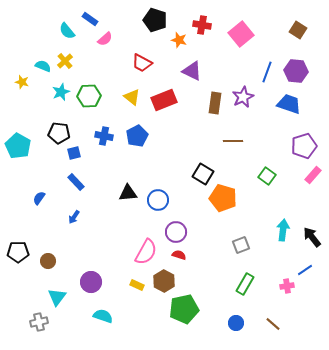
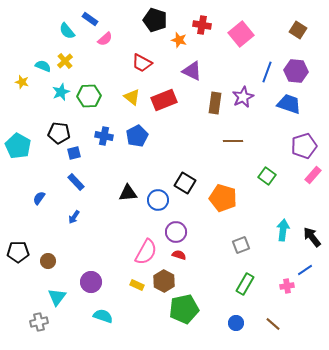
black square at (203, 174): moved 18 px left, 9 px down
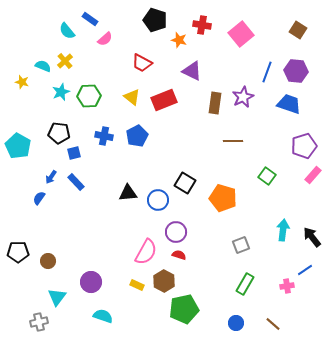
blue arrow at (74, 217): moved 23 px left, 40 px up
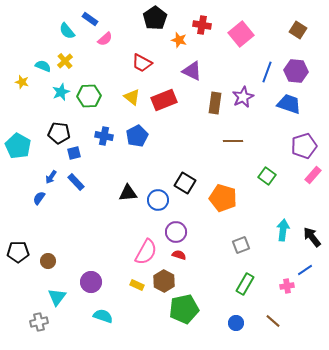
black pentagon at (155, 20): moved 2 px up; rotated 20 degrees clockwise
brown line at (273, 324): moved 3 px up
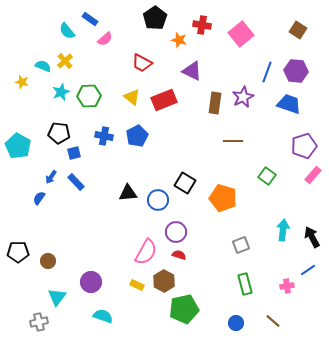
black arrow at (312, 237): rotated 10 degrees clockwise
blue line at (305, 270): moved 3 px right
green rectangle at (245, 284): rotated 45 degrees counterclockwise
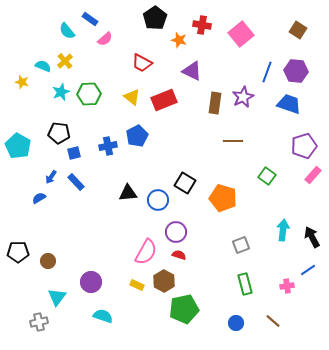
green hexagon at (89, 96): moved 2 px up
blue cross at (104, 136): moved 4 px right, 10 px down; rotated 24 degrees counterclockwise
blue semicircle at (39, 198): rotated 24 degrees clockwise
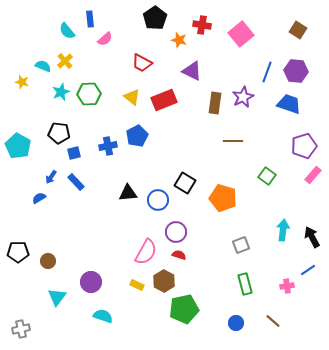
blue rectangle at (90, 19): rotated 49 degrees clockwise
gray cross at (39, 322): moved 18 px left, 7 px down
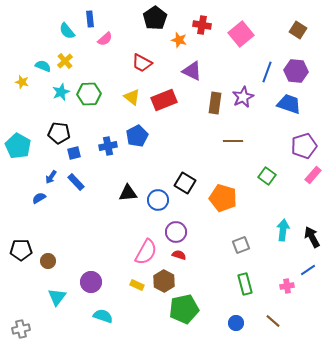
black pentagon at (18, 252): moved 3 px right, 2 px up
